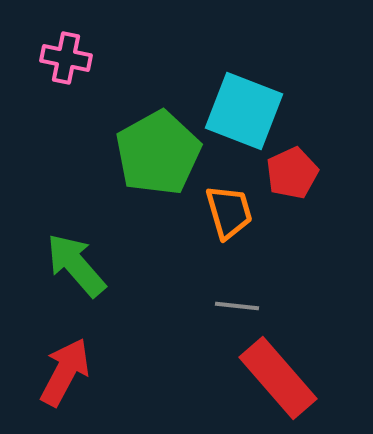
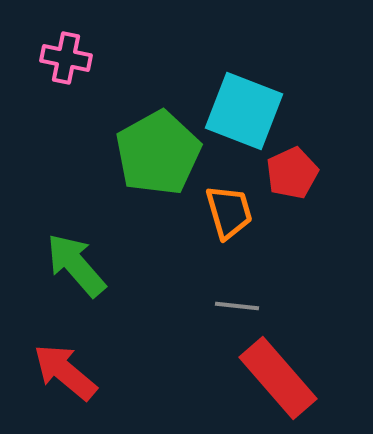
red arrow: rotated 78 degrees counterclockwise
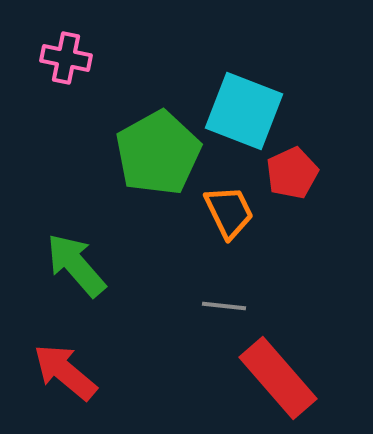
orange trapezoid: rotated 10 degrees counterclockwise
gray line: moved 13 px left
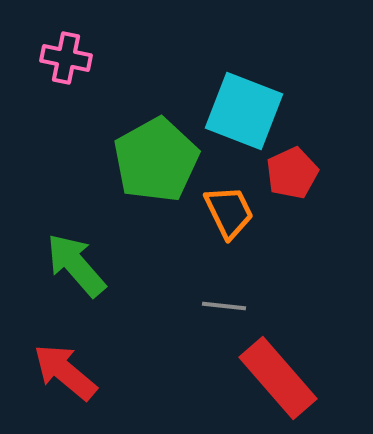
green pentagon: moved 2 px left, 7 px down
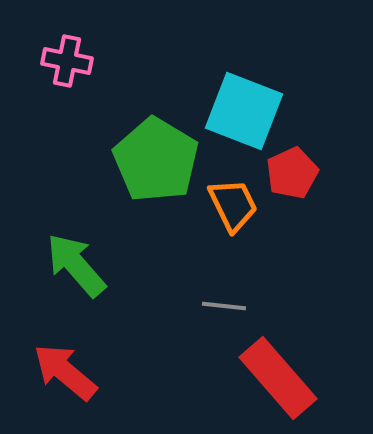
pink cross: moved 1 px right, 3 px down
green pentagon: rotated 12 degrees counterclockwise
orange trapezoid: moved 4 px right, 7 px up
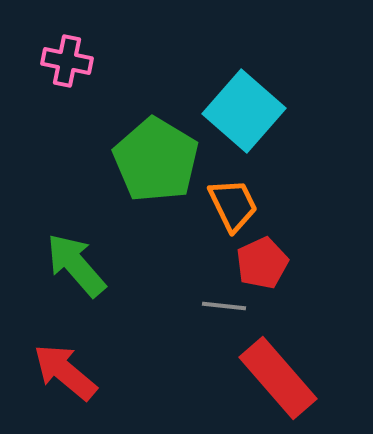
cyan square: rotated 20 degrees clockwise
red pentagon: moved 30 px left, 90 px down
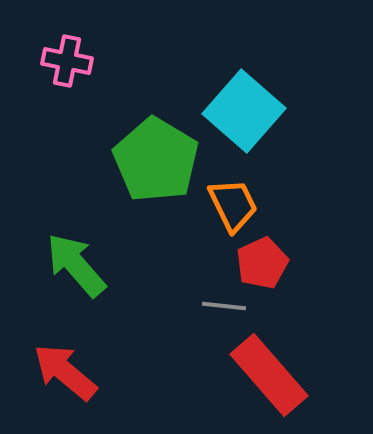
red rectangle: moved 9 px left, 3 px up
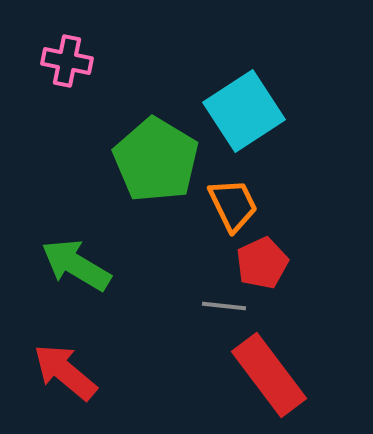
cyan square: rotated 16 degrees clockwise
green arrow: rotated 18 degrees counterclockwise
red rectangle: rotated 4 degrees clockwise
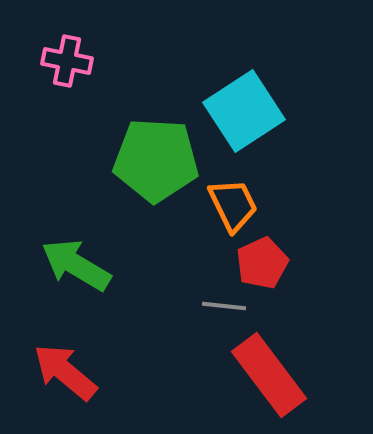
green pentagon: rotated 28 degrees counterclockwise
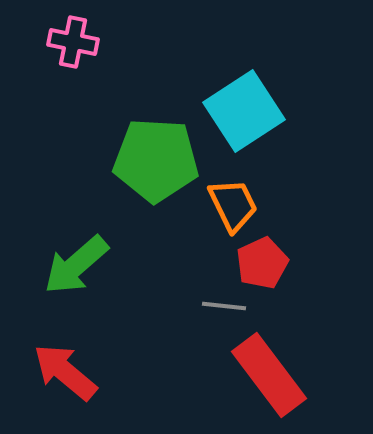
pink cross: moved 6 px right, 19 px up
green arrow: rotated 72 degrees counterclockwise
